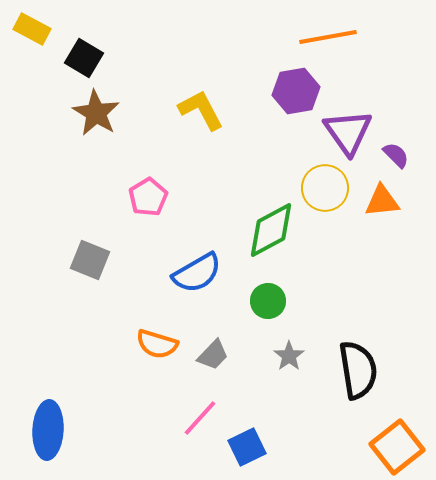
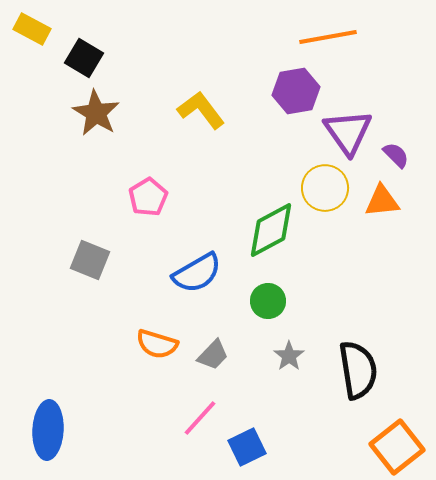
yellow L-shape: rotated 9 degrees counterclockwise
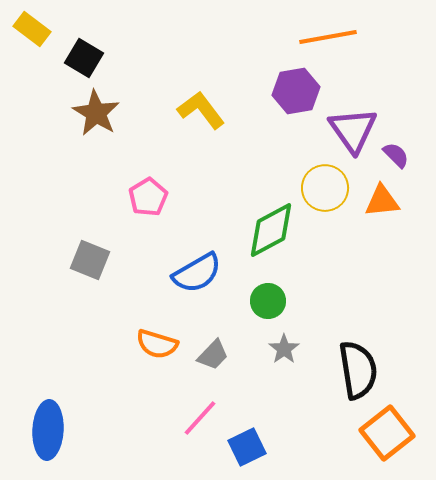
yellow rectangle: rotated 9 degrees clockwise
purple triangle: moved 5 px right, 2 px up
gray star: moved 5 px left, 7 px up
orange square: moved 10 px left, 14 px up
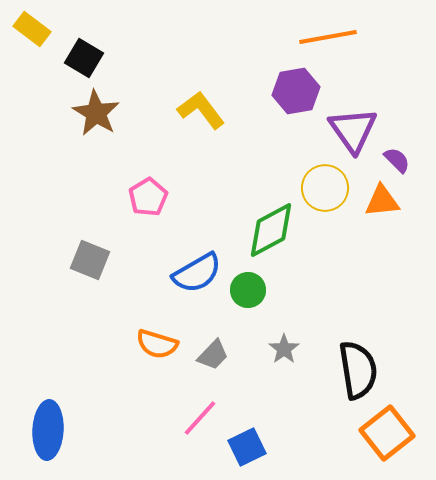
purple semicircle: moved 1 px right, 5 px down
green circle: moved 20 px left, 11 px up
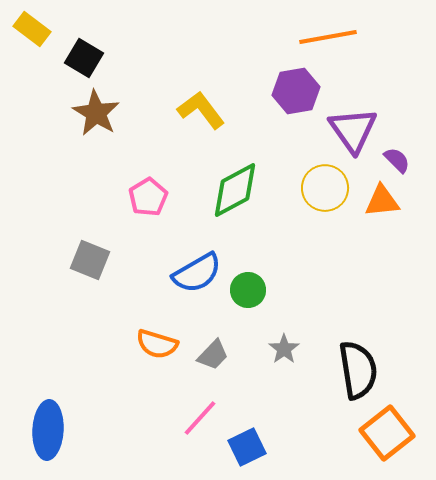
green diamond: moved 36 px left, 40 px up
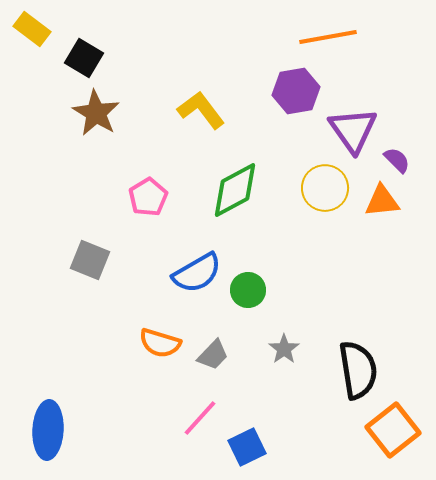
orange semicircle: moved 3 px right, 1 px up
orange square: moved 6 px right, 3 px up
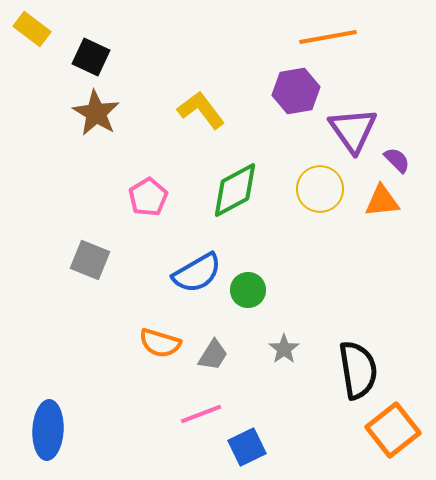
black square: moved 7 px right, 1 px up; rotated 6 degrees counterclockwise
yellow circle: moved 5 px left, 1 px down
gray trapezoid: rotated 12 degrees counterclockwise
pink line: moved 1 px right, 4 px up; rotated 27 degrees clockwise
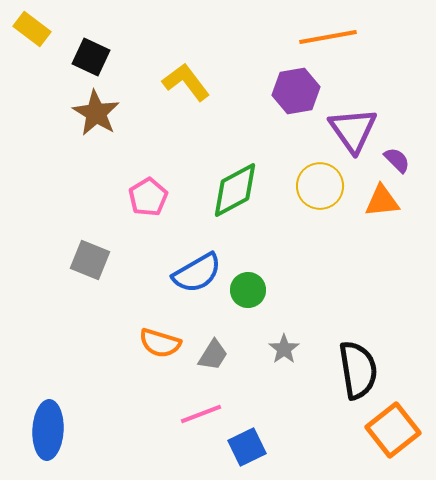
yellow L-shape: moved 15 px left, 28 px up
yellow circle: moved 3 px up
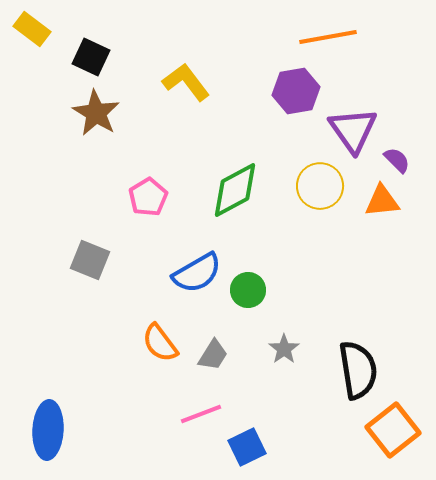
orange semicircle: rotated 36 degrees clockwise
